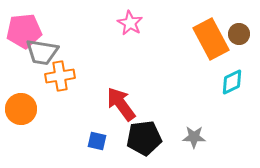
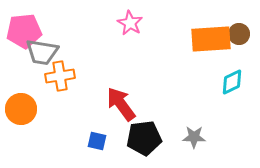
orange rectangle: rotated 66 degrees counterclockwise
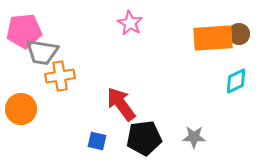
orange rectangle: moved 2 px right, 1 px up
cyan diamond: moved 4 px right, 1 px up
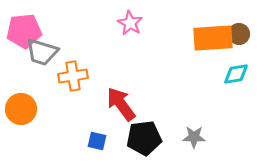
gray trapezoid: rotated 8 degrees clockwise
orange cross: moved 13 px right
cyan diamond: moved 7 px up; rotated 16 degrees clockwise
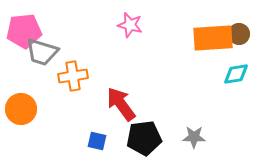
pink star: moved 2 px down; rotated 15 degrees counterclockwise
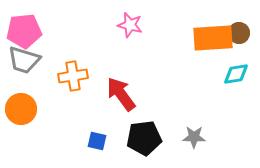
brown circle: moved 1 px up
gray trapezoid: moved 18 px left, 8 px down
red arrow: moved 10 px up
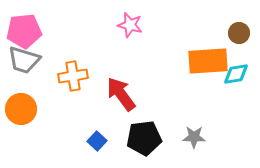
orange rectangle: moved 5 px left, 23 px down
blue square: rotated 30 degrees clockwise
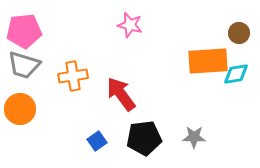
gray trapezoid: moved 5 px down
orange circle: moved 1 px left
blue square: rotated 12 degrees clockwise
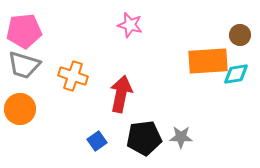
brown circle: moved 1 px right, 2 px down
orange cross: rotated 28 degrees clockwise
red arrow: rotated 48 degrees clockwise
gray star: moved 13 px left
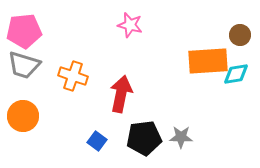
orange circle: moved 3 px right, 7 px down
blue square: rotated 18 degrees counterclockwise
